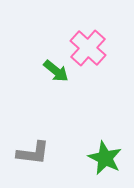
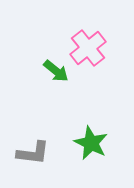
pink cross: rotated 9 degrees clockwise
green star: moved 14 px left, 15 px up
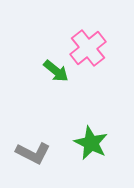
gray L-shape: rotated 20 degrees clockwise
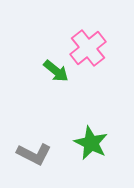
gray L-shape: moved 1 px right, 1 px down
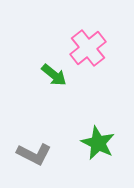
green arrow: moved 2 px left, 4 px down
green star: moved 7 px right
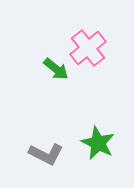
green arrow: moved 2 px right, 6 px up
gray L-shape: moved 12 px right
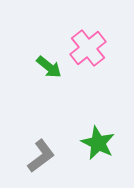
green arrow: moved 7 px left, 2 px up
gray L-shape: moved 5 px left, 2 px down; rotated 64 degrees counterclockwise
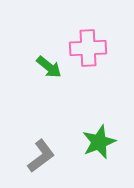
pink cross: rotated 36 degrees clockwise
green star: moved 1 px right, 1 px up; rotated 24 degrees clockwise
